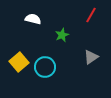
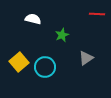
red line: moved 6 px right, 1 px up; rotated 63 degrees clockwise
gray triangle: moved 5 px left, 1 px down
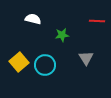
red line: moved 7 px down
green star: rotated 16 degrees clockwise
gray triangle: rotated 28 degrees counterclockwise
cyan circle: moved 2 px up
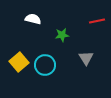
red line: rotated 14 degrees counterclockwise
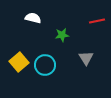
white semicircle: moved 1 px up
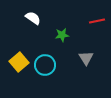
white semicircle: rotated 21 degrees clockwise
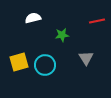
white semicircle: rotated 49 degrees counterclockwise
yellow square: rotated 24 degrees clockwise
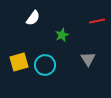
white semicircle: rotated 140 degrees clockwise
green star: rotated 16 degrees counterclockwise
gray triangle: moved 2 px right, 1 px down
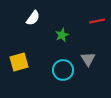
cyan circle: moved 18 px right, 5 px down
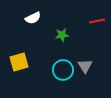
white semicircle: rotated 28 degrees clockwise
green star: rotated 16 degrees clockwise
gray triangle: moved 3 px left, 7 px down
